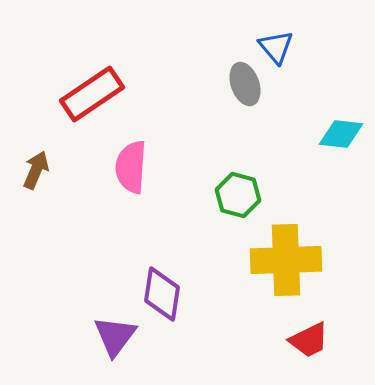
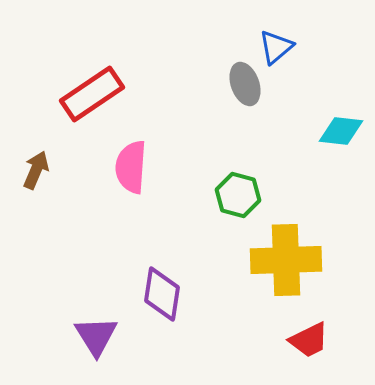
blue triangle: rotated 30 degrees clockwise
cyan diamond: moved 3 px up
purple triangle: moved 19 px left; rotated 9 degrees counterclockwise
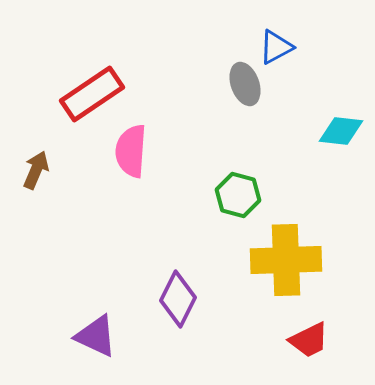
blue triangle: rotated 12 degrees clockwise
pink semicircle: moved 16 px up
purple diamond: moved 16 px right, 5 px down; rotated 18 degrees clockwise
purple triangle: rotated 33 degrees counterclockwise
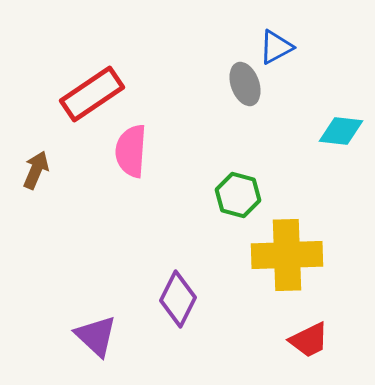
yellow cross: moved 1 px right, 5 px up
purple triangle: rotated 18 degrees clockwise
